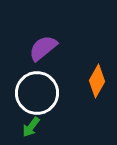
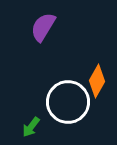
purple semicircle: moved 21 px up; rotated 20 degrees counterclockwise
white circle: moved 31 px right, 9 px down
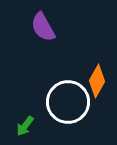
purple semicircle: rotated 60 degrees counterclockwise
green arrow: moved 6 px left, 1 px up
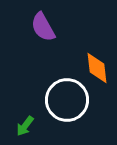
orange diamond: moved 13 px up; rotated 36 degrees counterclockwise
white circle: moved 1 px left, 2 px up
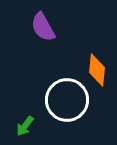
orange diamond: moved 2 px down; rotated 12 degrees clockwise
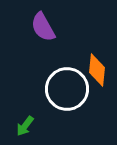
white circle: moved 11 px up
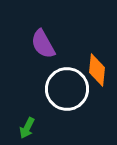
purple semicircle: moved 17 px down
green arrow: moved 2 px right, 2 px down; rotated 10 degrees counterclockwise
